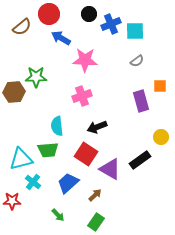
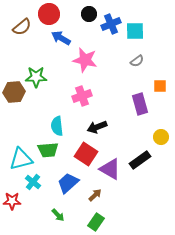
pink star: rotated 10 degrees clockwise
purple rectangle: moved 1 px left, 3 px down
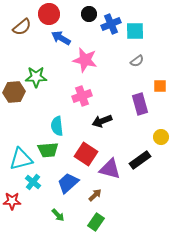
black arrow: moved 5 px right, 6 px up
purple triangle: rotated 15 degrees counterclockwise
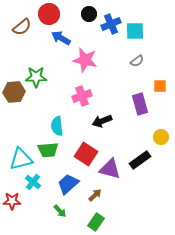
blue trapezoid: moved 1 px down
green arrow: moved 2 px right, 4 px up
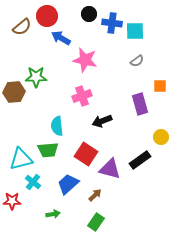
red circle: moved 2 px left, 2 px down
blue cross: moved 1 px right, 1 px up; rotated 30 degrees clockwise
green arrow: moved 7 px left, 3 px down; rotated 56 degrees counterclockwise
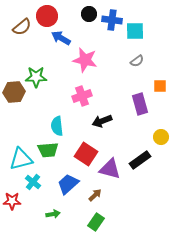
blue cross: moved 3 px up
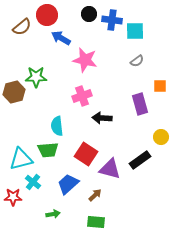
red circle: moved 1 px up
brown hexagon: rotated 10 degrees counterclockwise
black arrow: moved 3 px up; rotated 24 degrees clockwise
red star: moved 1 px right, 4 px up
green rectangle: rotated 60 degrees clockwise
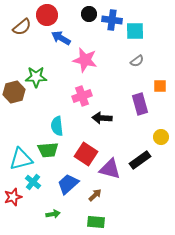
red star: rotated 18 degrees counterclockwise
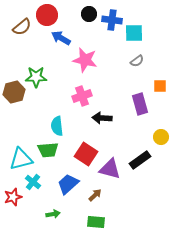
cyan square: moved 1 px left, 2 px down
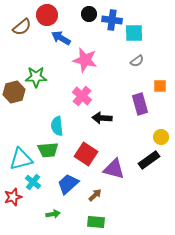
pink cross: rotated 30 degrees counterclockwise
black rectangle: moved 9 px right
purple triangle: moved 4 px right
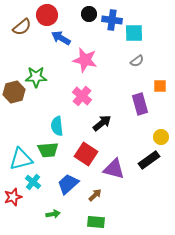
black arrow: moved 5 px down; rotated 138 degrees clockwise
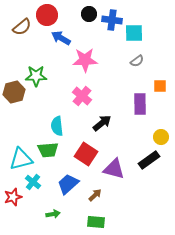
pink star: rotated 15 degrees counterclockwise
green star: moved 1 px up
purple rectangle: rotated 15 degrees clockwise
